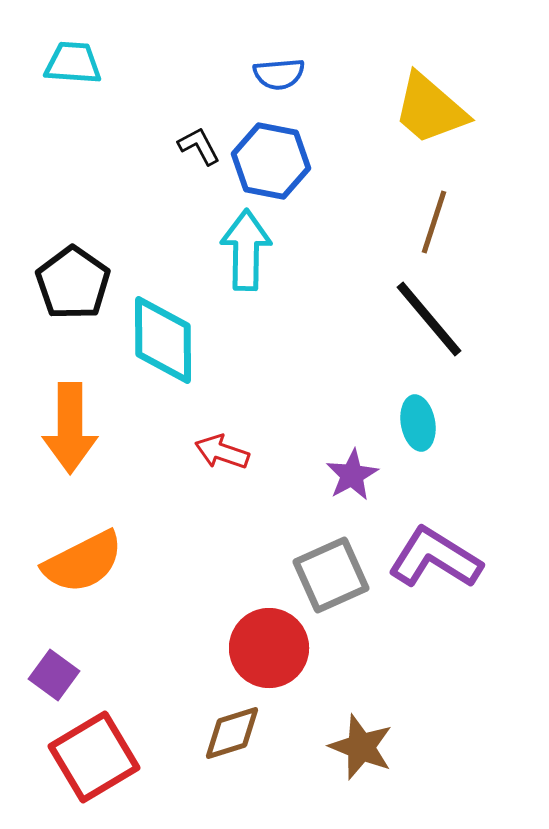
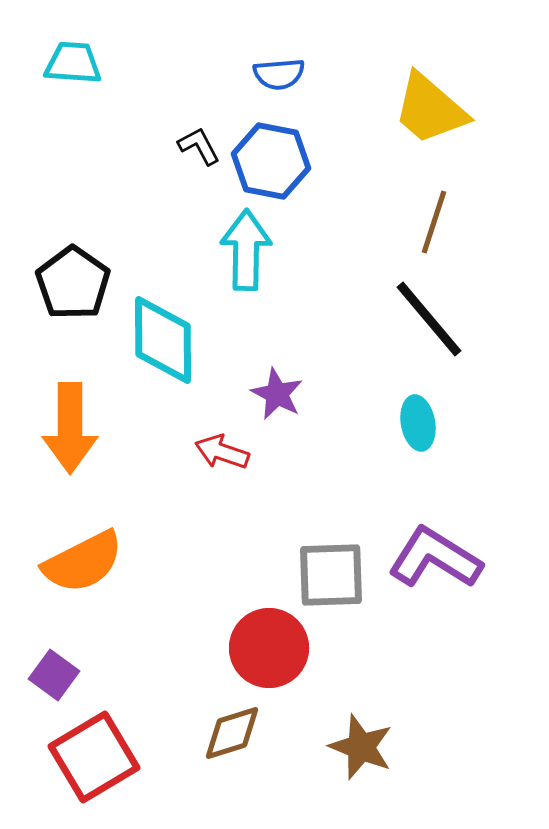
purple star: moved 75 px left, 81 px up; rotated 16 degrees counterclockwise
gray square: rotated 22 degrees clockwise
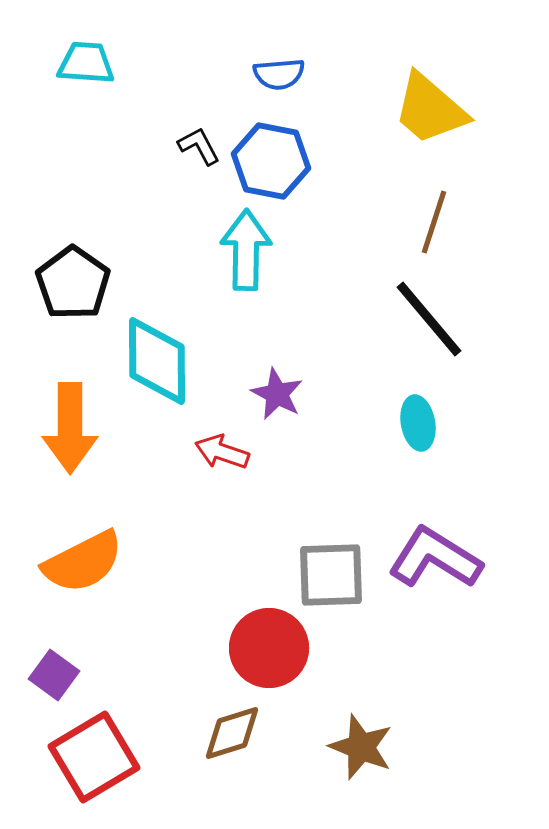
cyan trapezoid: moved 13 px right
cyan diamond: moved 6 px left, 21 px down
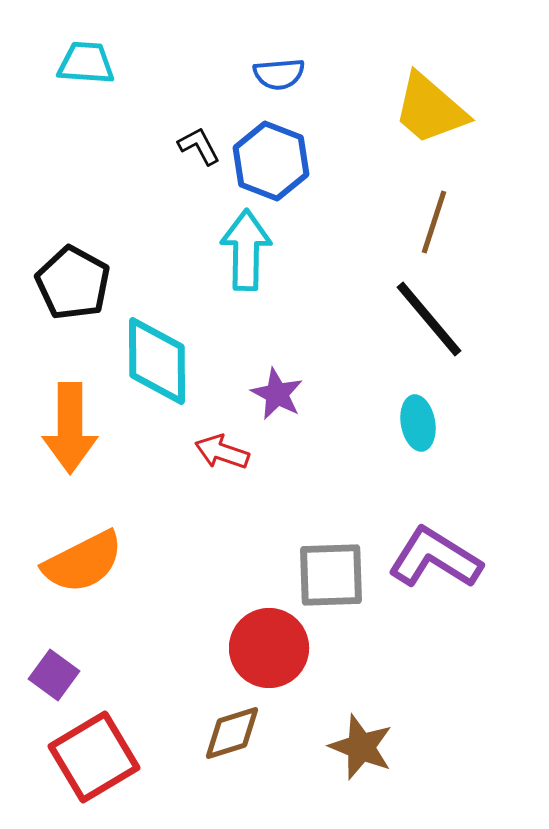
blue hexagon: rotated 10 degrees clockwise
black pentagon: rotated 6 degrees counterclockwise
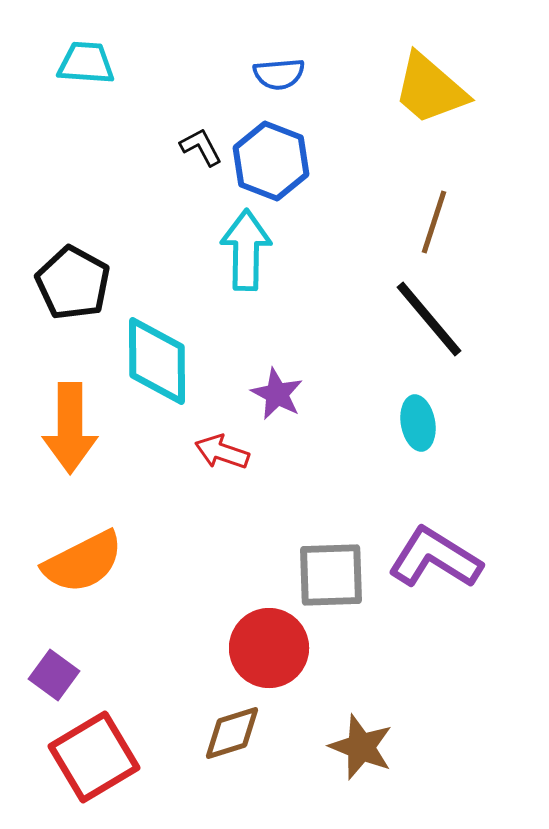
yellow trapezoid: moved 20 px up
black L-shape: moved 2 px right, 1 px down
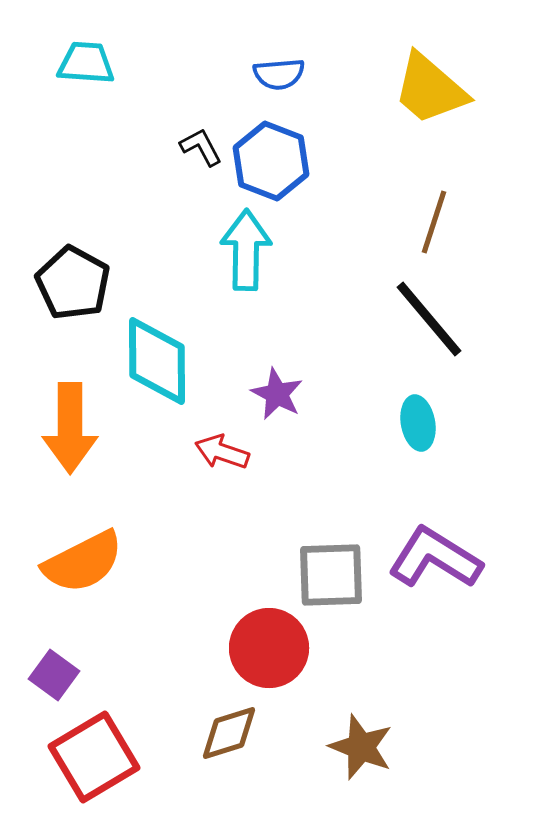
brown diamond: moved 3 px left
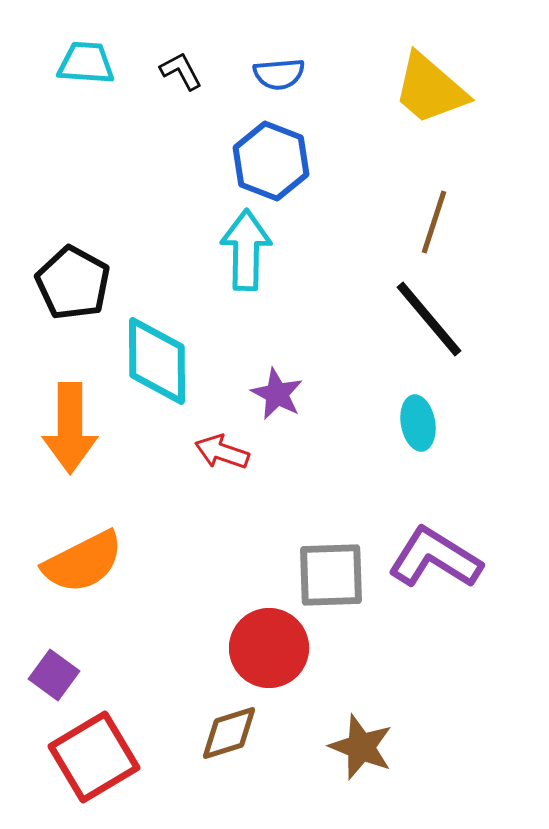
black L-shape: moved 20 px left, 76 px up
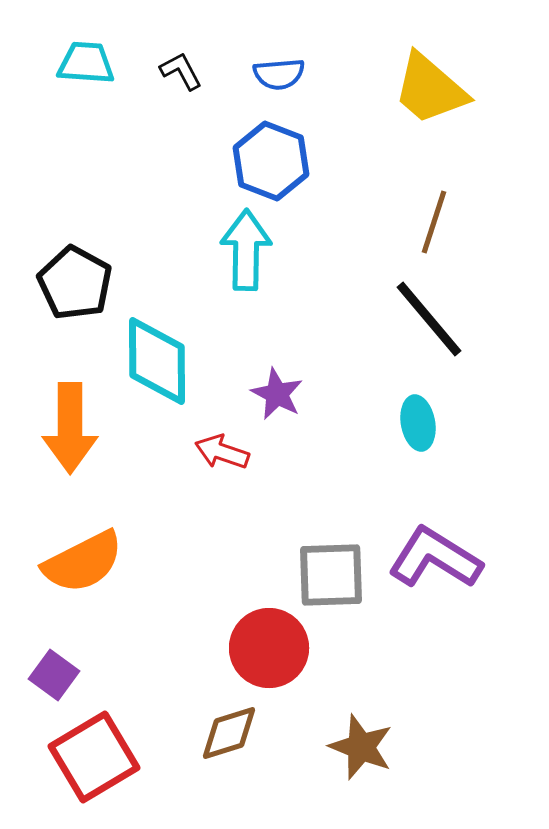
black pentagon: moved 2 px right
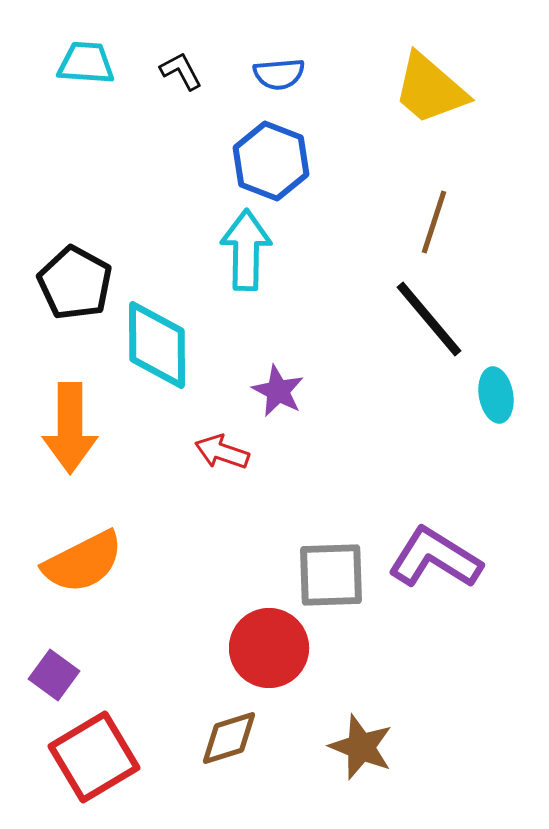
cyan diamond: moved 16 px up
purple star: moved 1 px right, 3 px up
cyan ellipse: moved 78 px right, 28 px up
brown diamond: moved 5 px down
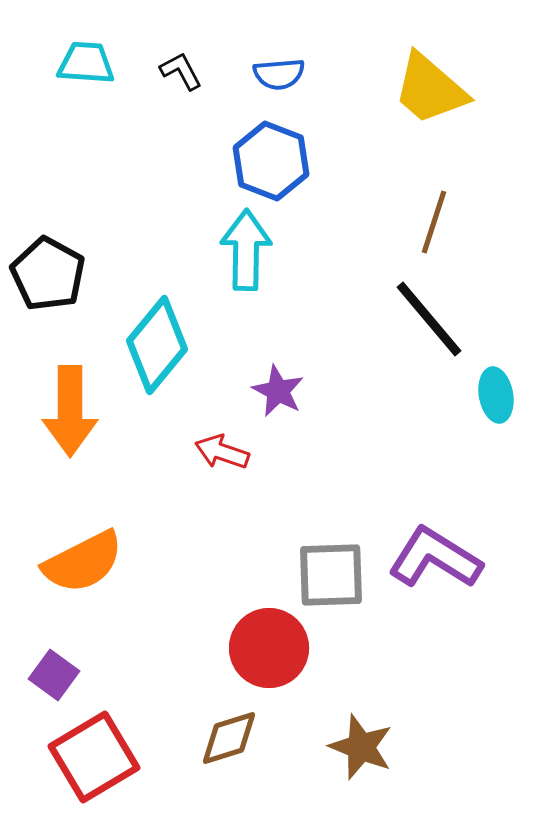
black pentagon: moved 27 px left, 9 px up
cyan diamond: rotated 40 degrees clockwise
orange arrow: moved 17 px up
